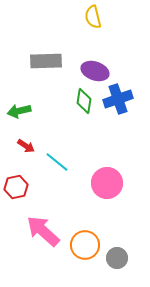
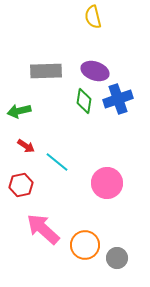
gray rectangle: moved 10 px down
red hexagon: moved 5 px right, 2 px up
pink arrow: moved 2 px up
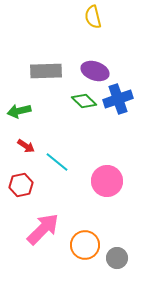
green diamond: rotated 55 degrees counterclockwise
pink circle: moved 2 px up
pink arrow: rotated 93 degrees clockwise
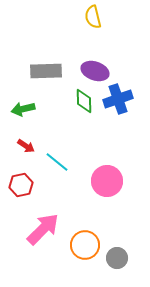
green diamond: rotated 45 degrees clockwise
green arrow: moved 4 px right, 2 px up
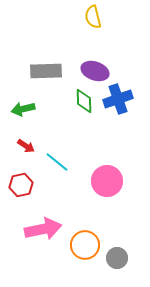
pink arrow: rotated 33 degrees clockwise
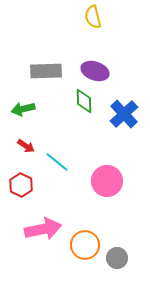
blue cross: moved 6 px right, 15 px down; rotated 24 degrees counterclockwise
red hexagon: rotated 20 degrees counterclockwise
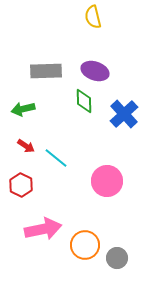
cyan line: moved 1 px left, 4 px up
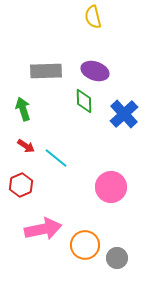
green arrow: rotated 85 degrees clockwise
pink circle: moved 4 px right, 6 px down
red hexagon: rotated 10 degrees clockwise
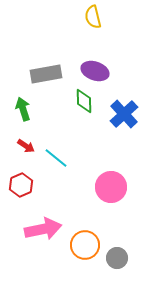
gray rectangle: moved 3 px down; rotated 8 degrees counterclockwise
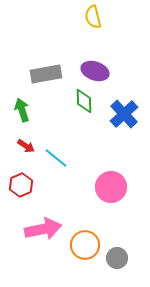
green arrow: moved 1 px left, 1 px down
